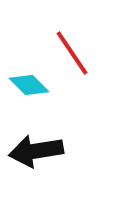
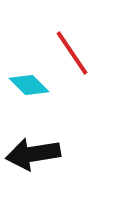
black arrow: moved 3 px left, 3 px down
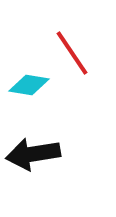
cyan diamond: rotated 36 degrees counterclockwise
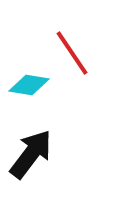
black arrow: moved 2 px left; rotated 136 degrees clockwise
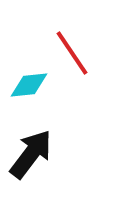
cyan diamond: rotated 15 degrees counterclockwise
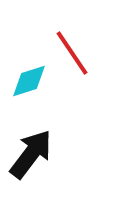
cyan diamond: moved 4 px up; rotated 12 degrees counterclockwise
